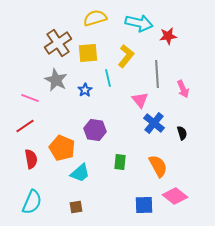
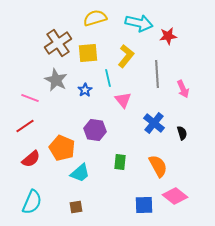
pink triangle: moved 17 px left
red semicircle: rotated 60 degrees clockwise
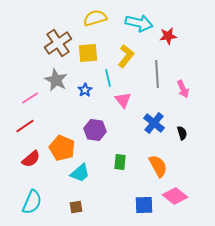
pink line: rotated 54 degrees counterclockwise
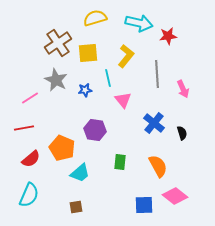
blue star: rotated 24 degrees clockwise
red line: moved 1 px left, 2 px down; rotated 24 degrees clockwise
cyan semicircle: moved 3 px left, 7 px up
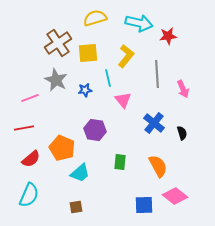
pink line: rotated 12 degrees clockwise
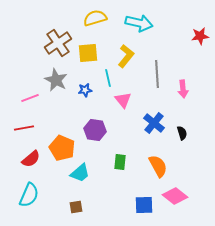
red star: moved 32 px right
pink arrow: rotated 18 degrees clockwise
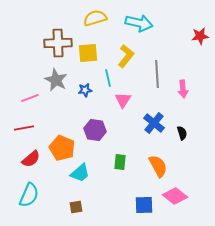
brown cross: rotated 32 degrees clockwise
pink triangle: rotated 12 degrees clockwise
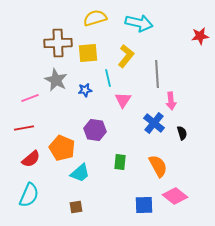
pink arrow: moved 12 px left, 12 px down
